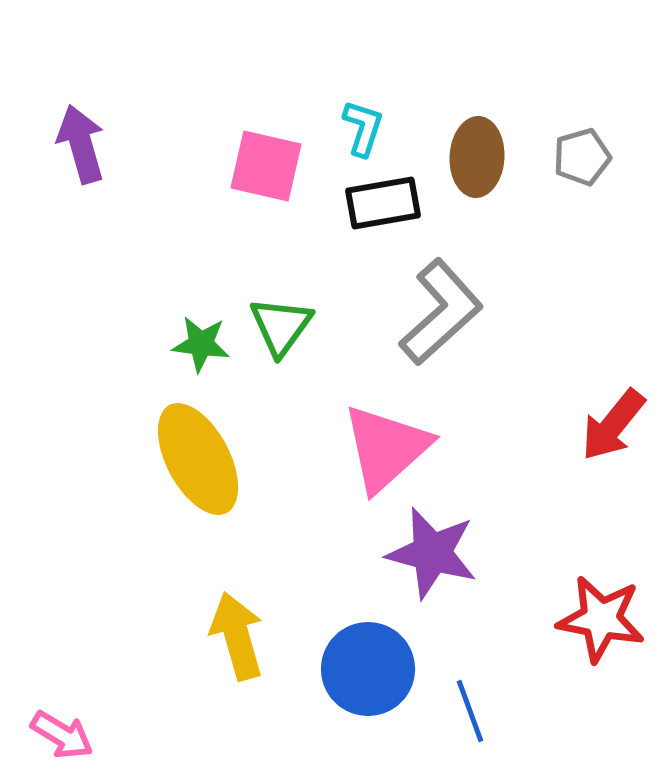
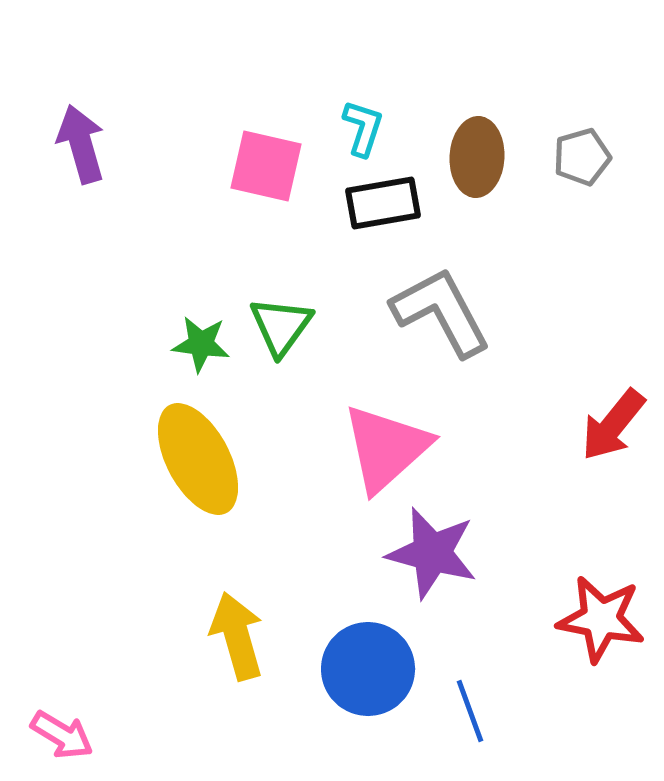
gray L-shape: rotated 76 degrees counterclockwise
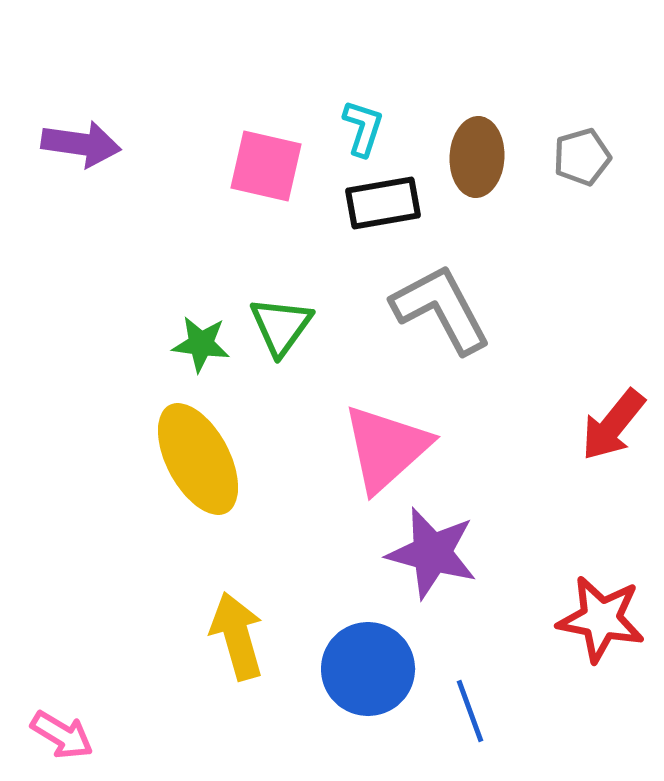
purple arrow: rotated 114 degrees clockwise
gray L-shape: moved 3 px up
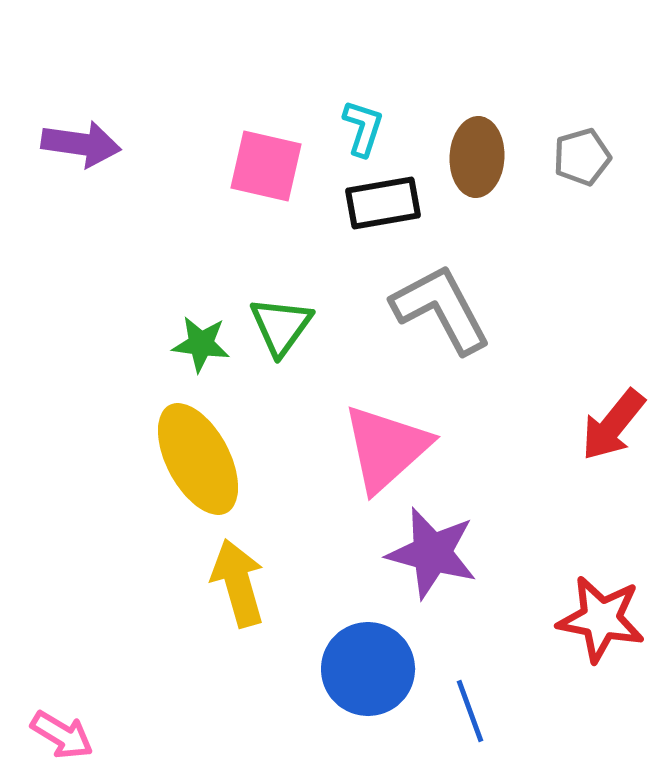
yellow arrow: moved 1 px right, 53 px up
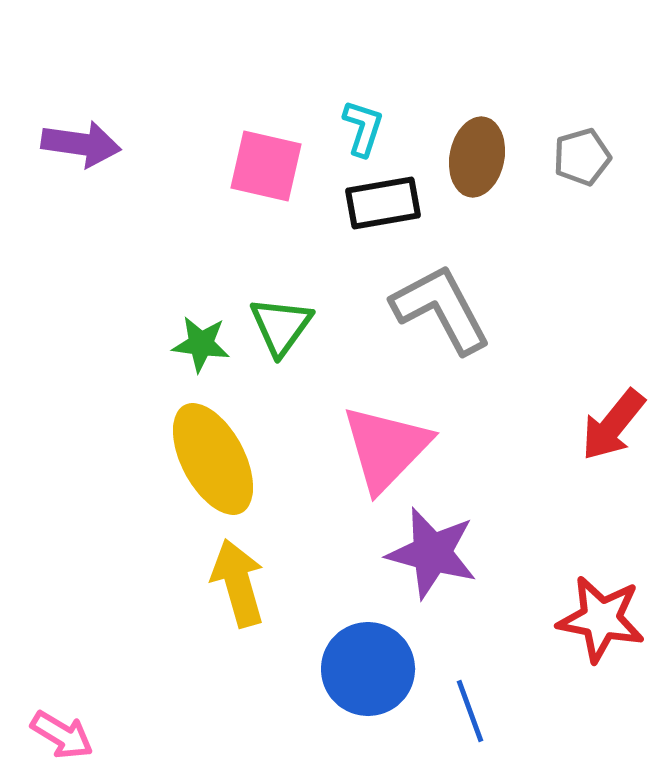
brown ellipse: rotated 8 degrees clockwise
pink triangle: rotated 4 degrees counterclockwise
yellow ellipse: moved 15 px right
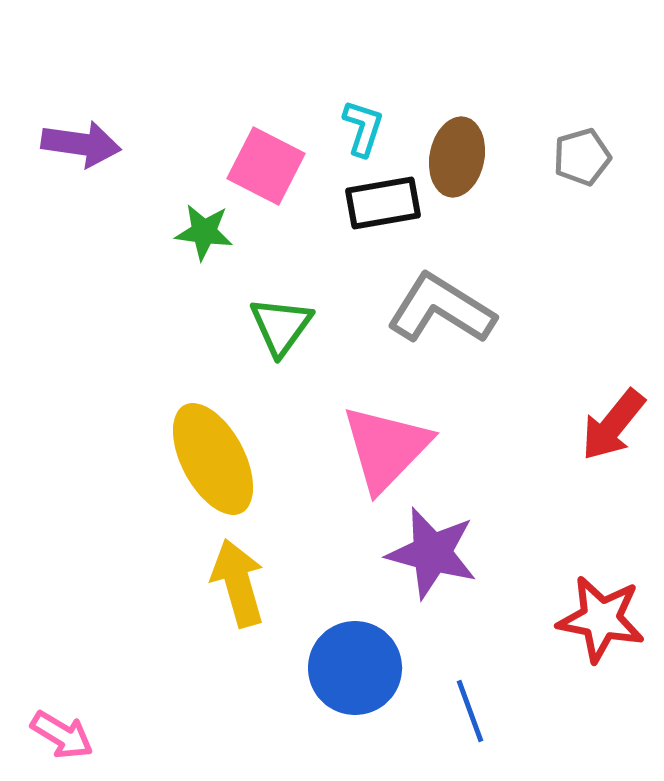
brown ellipse: moved 20 px left
pink square: rotated 14 degrees clockwise
gray L-shape: rotated 30 degrees counterclockwise
green star: moved 3 px right, 112 px up
blue circle: moved 13 px left, 1 px up
